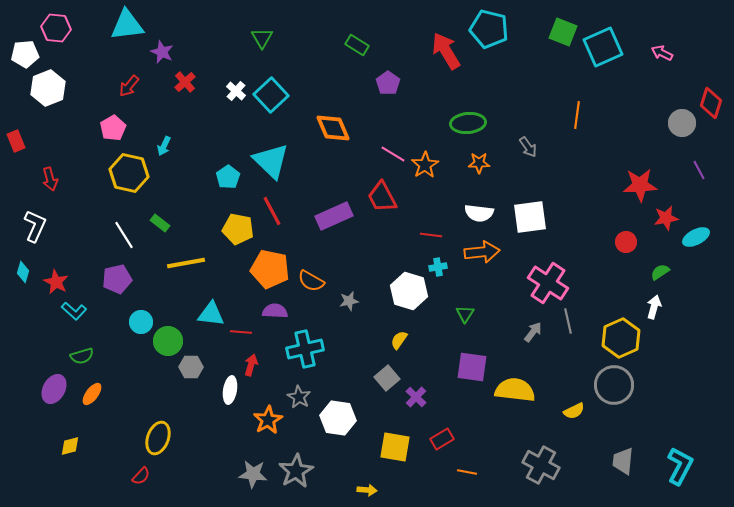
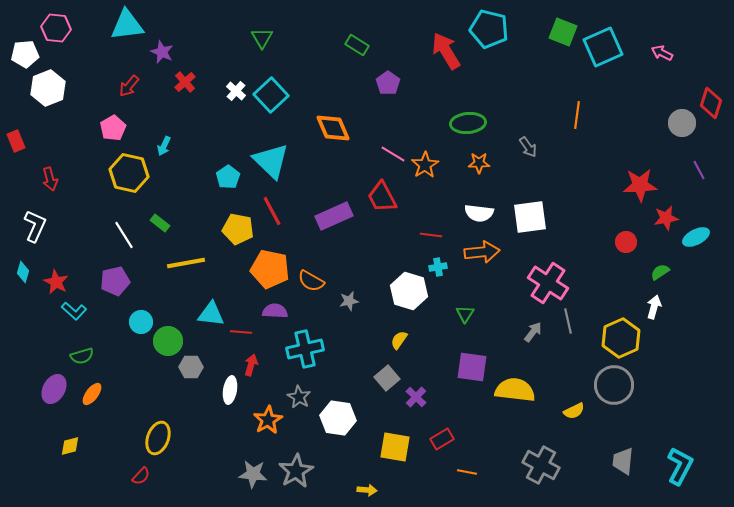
purple pentagon at (117, 279): moved 2 px left, 2 px down
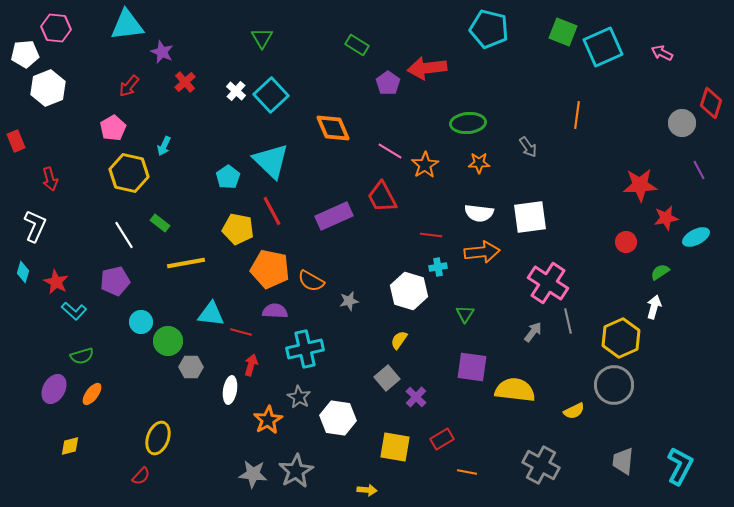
red arrow at (446, 51): moved 19 px left, 17 px down; rotated 66 degrees counterclockwise
pink line at (393, 154): moved 3 px left, 3 px up
red line at (241, 332): rotated 10 degrees clockwise
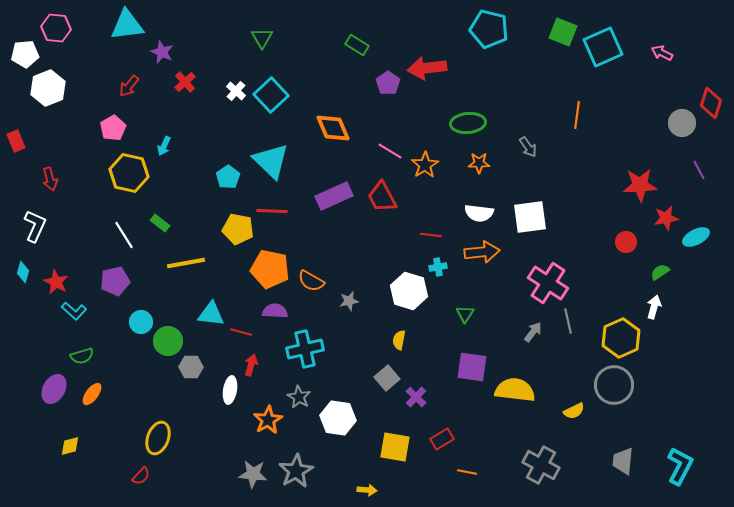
red line at (272, 211): rotated 60 degrees counterclockwise
purple rectangle at (334, 216): moved 20 px up
yellow semicircle at (399, 340): rotated 24 degrees counterclockwise
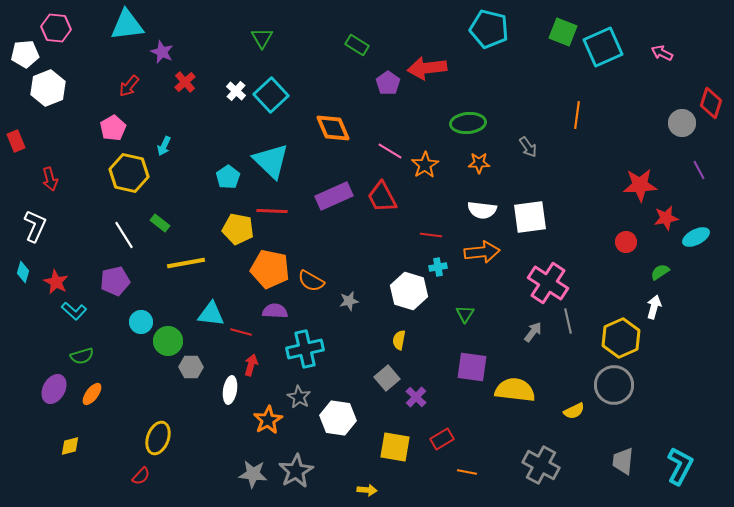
white semicircle at (479, 213): moved 3 px right, 3 px up
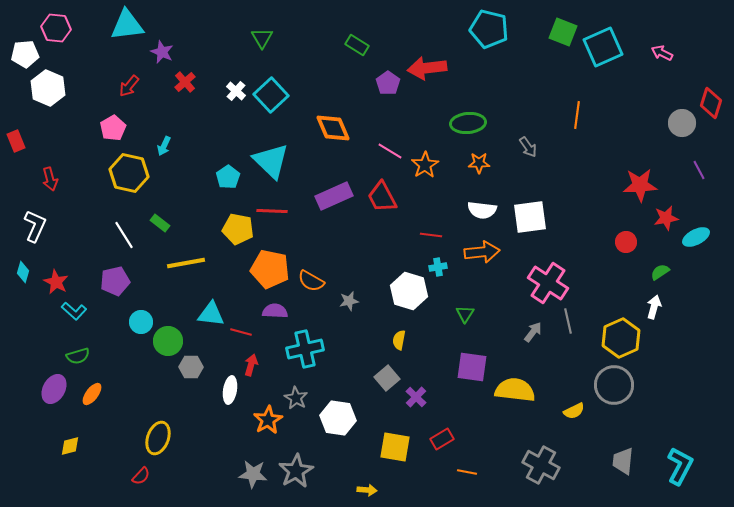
white hexagon at (48, 88): rotated 16 degrees counterclockwise
green semicircle at (82, 356): moved 4 px left
gray star at (299, 397): moved 3 px left, 1 px down
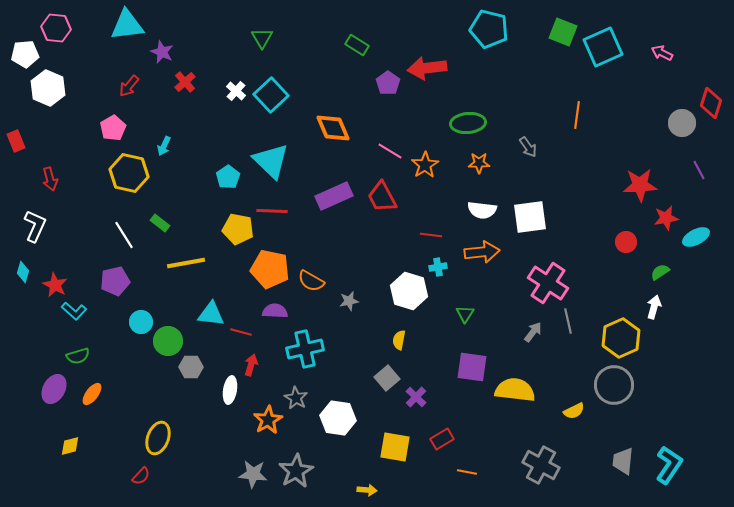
red star at (56, 282): moved 1 px left, 3 px down
cyan L-shape at (680, 466): moved 11 px left, 1 px up; rotated 6 degrees clockwise
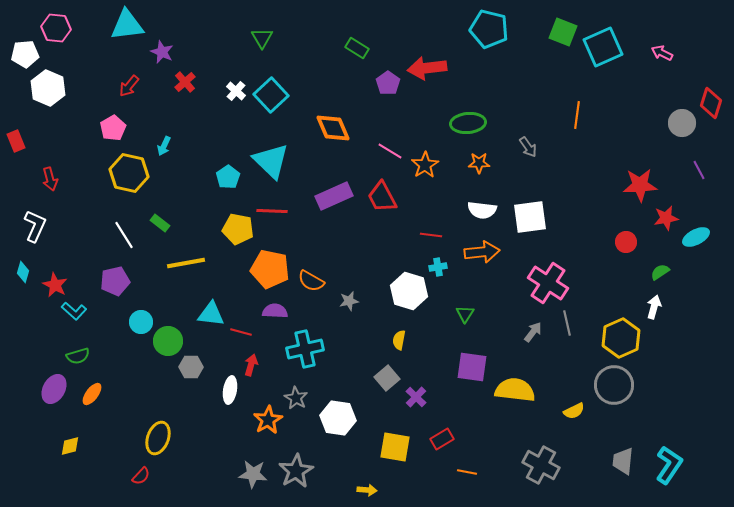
green rectangle at (357, 45): moved 3 px down
gray line at (568, 321): moved 1 px left, 2 px down
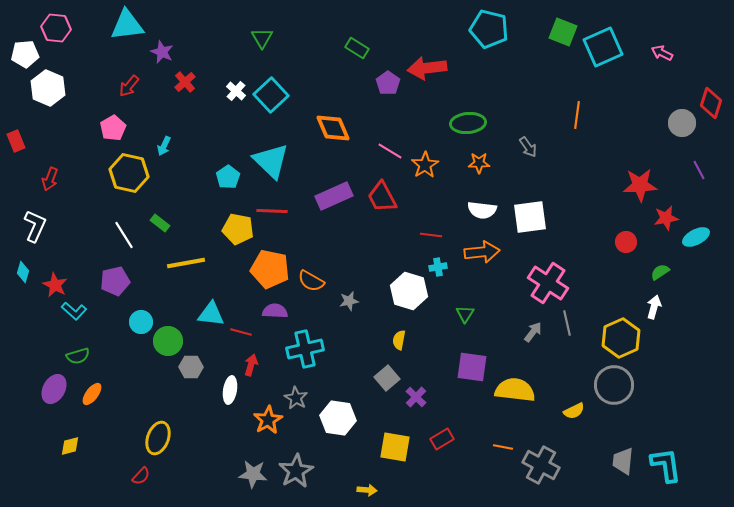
red arrow at (50, 179): rotated 35 degrees clockwise
cyan L-shape at (669, 465): moved 3 px left; rotated 42 degrees counterclockwise
orange line at (467, 472): moved 36 px right, 25 px up
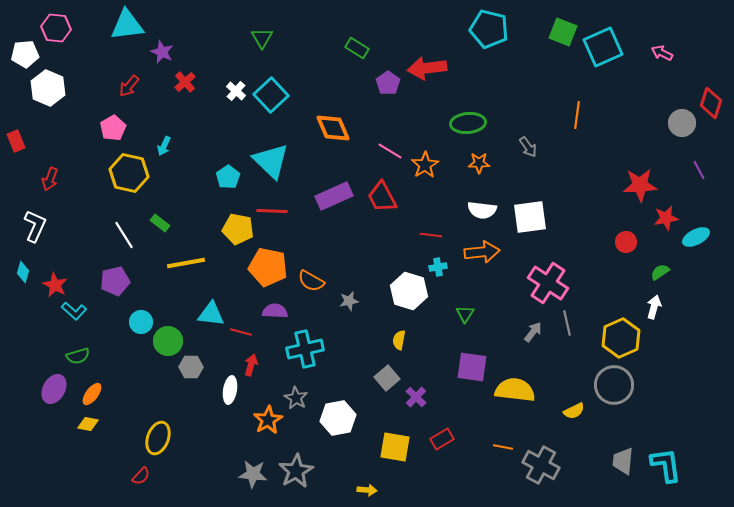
orange pentagon at (270, 269): moved 2 px left, 2 px up
white hexagon at (338, 418): rotated 20 degrees counterclockwise
yellow diamond at (70, 446): moved 18 px right, 22 px up; rotated 25 degrees clockwise
